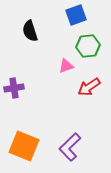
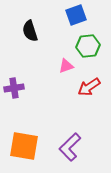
orange square: rotated 12 degrees counterclockwise
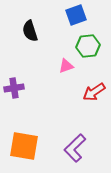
red arrow: moved 5 px right, 5 px down
purple L-shape: moved 5 px right, 1 px down
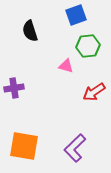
pink triangle: rotated 35 degrees clockwise
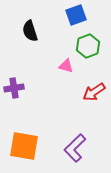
green hexagon: rotated 15 degrees counterclockwise
